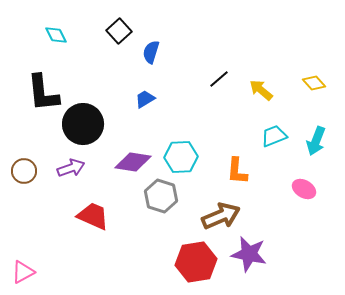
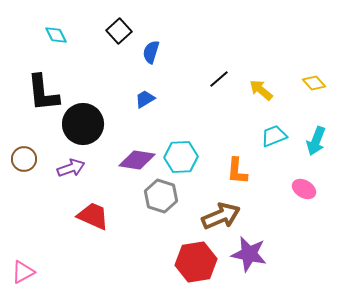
purple diamond: moved 4 px right, 2 px up
brown circle: moved 12 px up
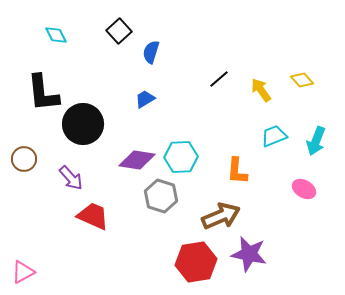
yellow diamond: moved 12 px left, 3 px up
yellow arrow: rotated 15 degrees clockwise
purple arrow: moved 10 px down; rotated 68 degrees clockwise
